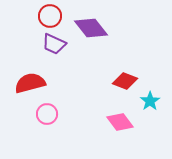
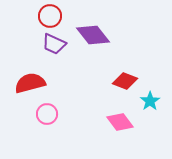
purple diamond: moved 2 px right, 7 px down
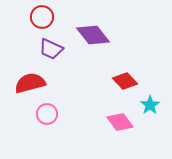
red circle: moved 8 px left, 1 px down
purple trapezoid: moved 3 px left, 5 px down
red diamond: rotated 25 degrees clockwise
cyan star: moved 4 px down
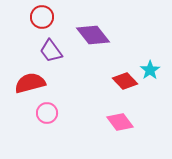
purple trapezoid: moved 2 px down; rotated 30 degrees clockwise
cyan star: moved 35 px up
pink circle: moved 1 px up
